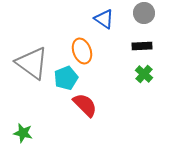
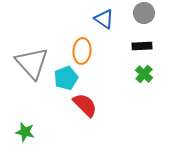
orange ellipse: rotated 25 degrees clockwise
gray triangle: rotated 12 degrees clockwise
green star: moved 2 px right, 1 px up
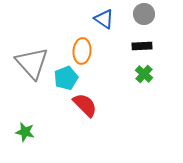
gray circle: moved 1 px down
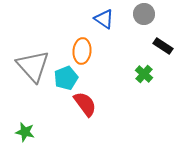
black rectangle: moved 21 px right; rotated 36 degrees clockwise
gray triangle: moved 1 px right, 3 px down
red semicircle: moved 1 px up; rotated 8 degrees clockwise
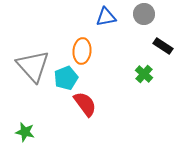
blue triangle: moved 2 px right, 2 px up; rotated 45 degrees counterclockwise
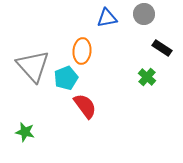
blue triangle: moved 1 px right, 1 px down
black rectangle: moved 1 px left, 2 px down
green cross: moved 3 px right, 3 px down
red semicircle: moved 2 px down
